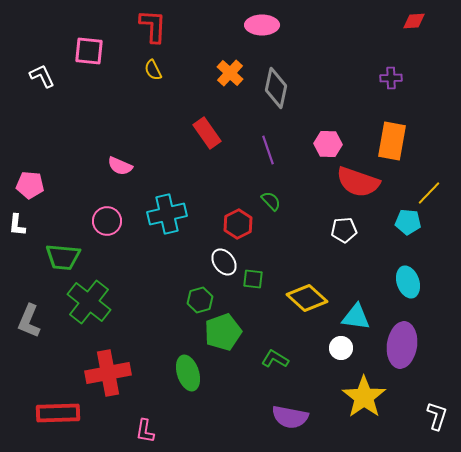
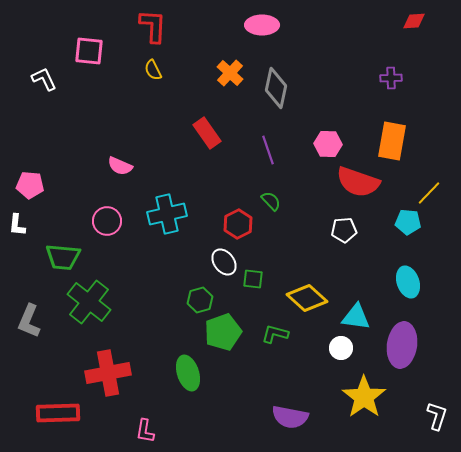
white L-shape at (42, 76): moved 2 px right, 3 px down
green L-shape at (275, 359): moved 25 px up; rotated 16 degrees counterclockwise
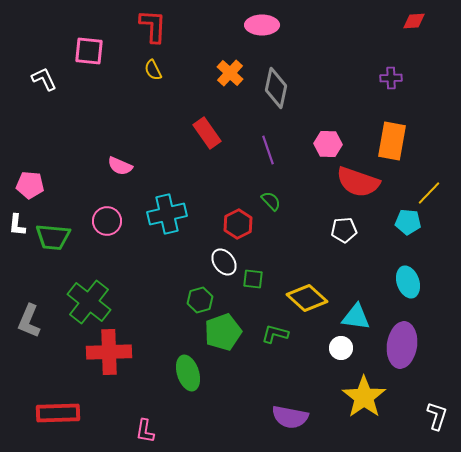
green trapezoid at (63, 257): moved 10 px left, 20 px up
red cross at (108, 373): moved 1 px right, 21 px up; rotated 9 degrees clockwise
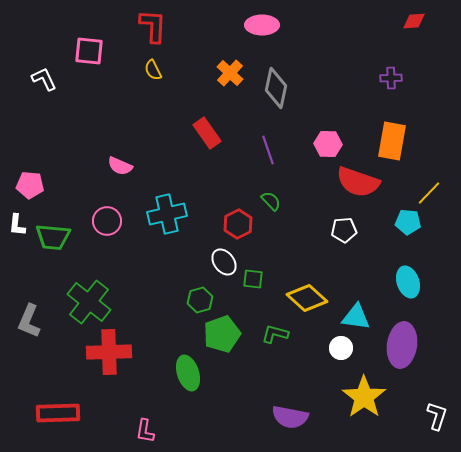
green pentagon at (223, 332): moved 1 px left, 2 px down
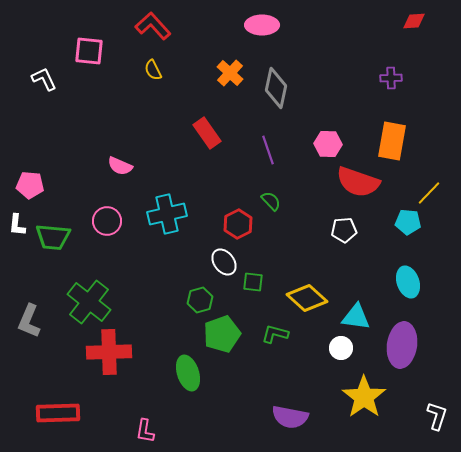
red L-shape at (153, 26): rotated 45 degrees counterclockwise
green square at (253, 279): moved 3 px down
